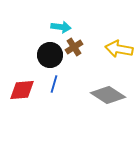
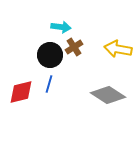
yellow arrow: moved 1 px left
blue line: moved 5 px left
red diamond: moved 1 px left, 2 px down; rotated 8 degrees counterclockwise
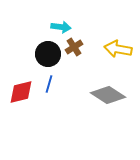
black circle: moved 2 px left, 1 px up
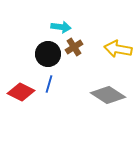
red diamond: rotated 40 degrees clockwise
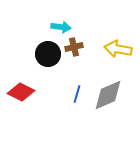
brown cross: rotated 18 degrees clockwise
blue line: moved 28 px right, 10 px down
gray diamond: rotated 56 degrees counterclockwise
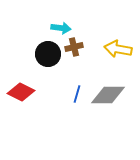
cyan arrow: moved 1 px down
gray diamond: rotated 24 degrees clockwise
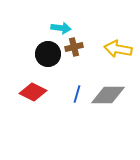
red diamond: moved 12 px right
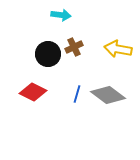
cyan arrow: moved 13 px up
brown cross: rotated 12 degrees counterclockwise
gray diamond: rotated 36 degrees clockwise
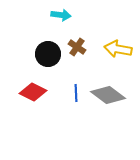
brown cross: moved 3 px right; rotated 30 degrees counterclockwise
blue line: moved 1 px left, 1 px up; rotated 18 degrees counterclockwise
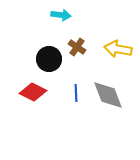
black circle: moved 1 px right, 5 px down
gray diamond: rotated 32 degrees clockwise
